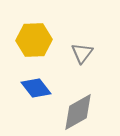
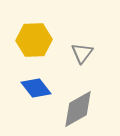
gray diamond: moved 3 px up
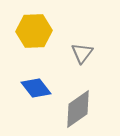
yellow hexagon: moved 9 px up
gray diamond: rotated 6 degrees counterclockwise
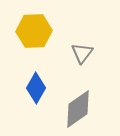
blue diamond: rotated 68 degrees clockwise
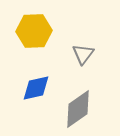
gray triangle: moved 1 px right, 1 px down
blue diamond: rotated 48 degrees clockwise
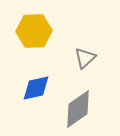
gray triangle: moved 2 px right, 4 px down; rotated 10 degrees clockwise
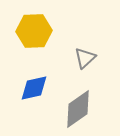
blue diamond: moved 2 px left
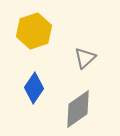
yellow hexagon: rotated 16 degrees counterclockwise
blue diamond: rotated 44 degrees counterclockwise
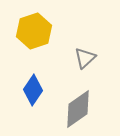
blue diamond: moved 1 px left, 2 px down
